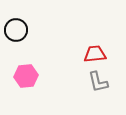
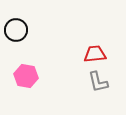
pink hexagon: rotated 15 degrees clockwise
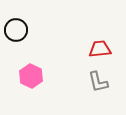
red trapezoid: moved 5 px right, 5 px up
pink hexagon: moved 5 px right; rotated 15 degrees clockwise
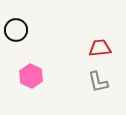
red trapezoid: moved 1 px up
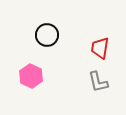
black circle: moved 31 px right, 5 px down
red trapezoid: rotated 75 degrees counterclockwise
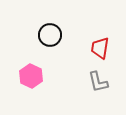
black circle: moved 3 px right
